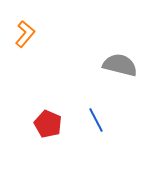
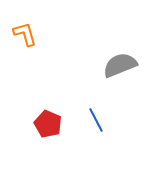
orange L-shape: rotated 56 degrees counterclockwise
gray semicircle: rotated 36 degrees counterclockwise
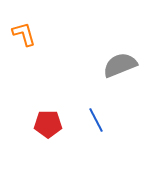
orange L-shape: moved 1 px left
red pentagon: rotated 24 degrees counterclockwise
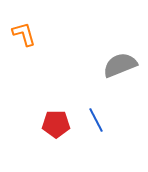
red pentagon: moved 8 px right
